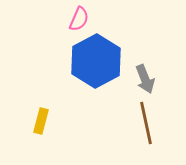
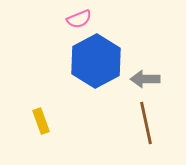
pink semicircle: rotated 45 degrees clockwise
gray arrow: rotated 112 degrees clockwise
yellow rectangle: rotated 35 degrees counterclockwise
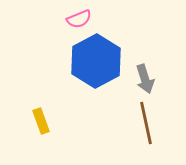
gray arrow: rotated 108 degrees counterclockwise
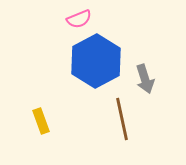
brown line: moved 24 px left, 4 px up
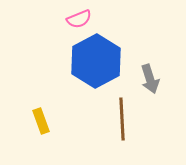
gray arrow: moved 5 px right
brown line: rotated 9 degrees clockwise
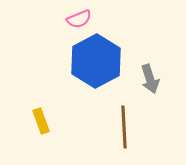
brown line: moved 2 px right, 8 px down
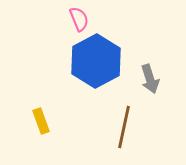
pink semicircle: rotated 90 degrees counterclockwise
brown line: rotated 15 degrees clockwise
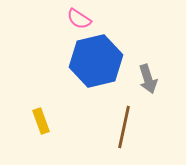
pink semicircle: rotated 145 degrees clockwise
blue hexagon: rotated 15 degrees clockwise
gray arrow: moved 2 px left
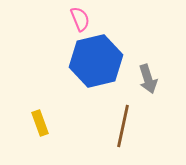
pink semicircle: moved 1 px right; rotated 145 degrees counterclockwise
yellow rectangle: moved 1 px left, 2 px down
brown line: moved 1 px left, 1 px up
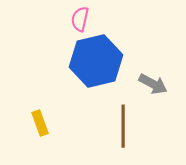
pink semicircle: rotated 145 degrees counterclockwise
gray arrow: moved 5 px right, 5 px down; rotated 44 degrees counterclockwise
brown line: rotated 12 degrees counterclockwise
